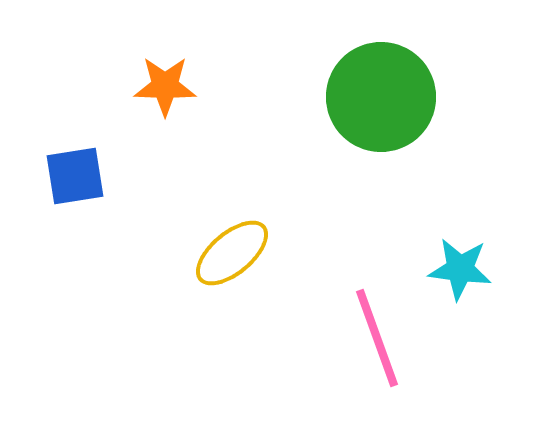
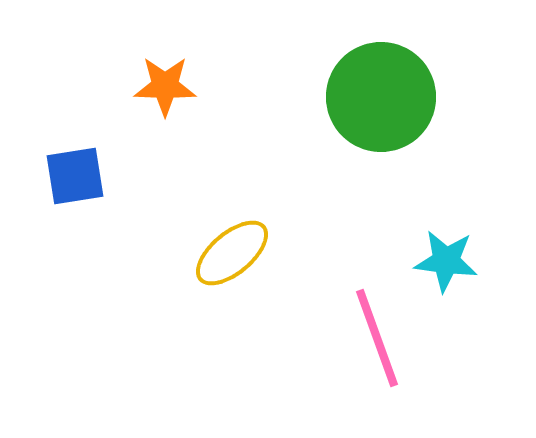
cyan star: moved 14 px left, 8 px up
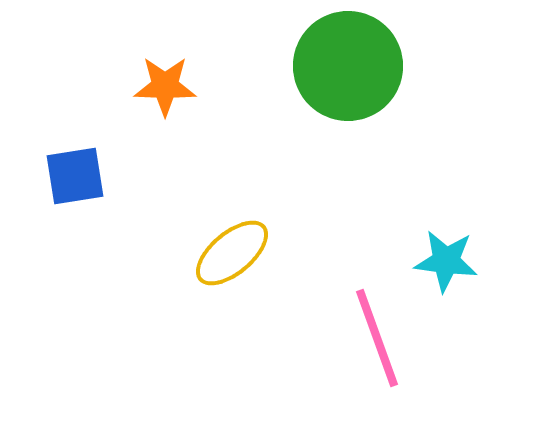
green circle: moved 33 px left, 31 px up
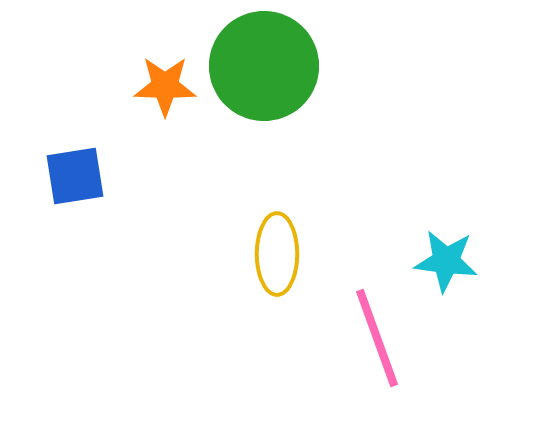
green circle: moved 84 px left
yellow ellipse: moved 45 px right, 1 px down; rotated 50 degrees counterclockwise
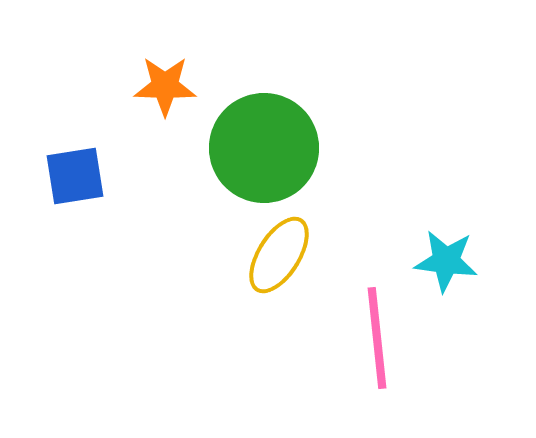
green circle: moved 82 px down
yellow ellipse: moved 2 px right, 1 px down; rotated 32 degrees clockwise
pink line: rotated 14 degrees clockwise
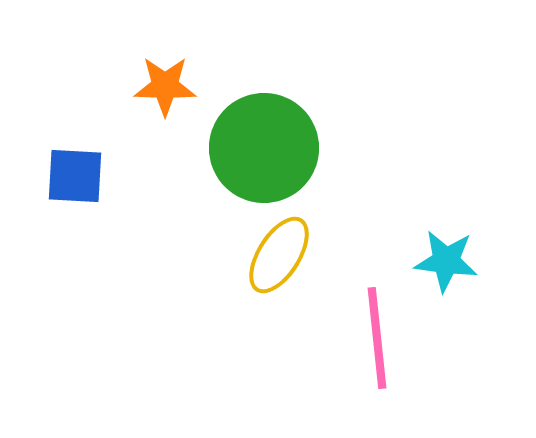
blue square: rotated 12 degrees clockwise
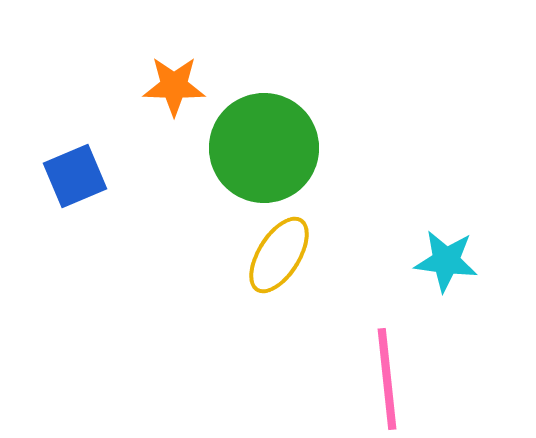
orange star: moved 9 px right
blue square: rotated 26 degrees counterclockwise
pink line: moved 10 px right, 41 px down
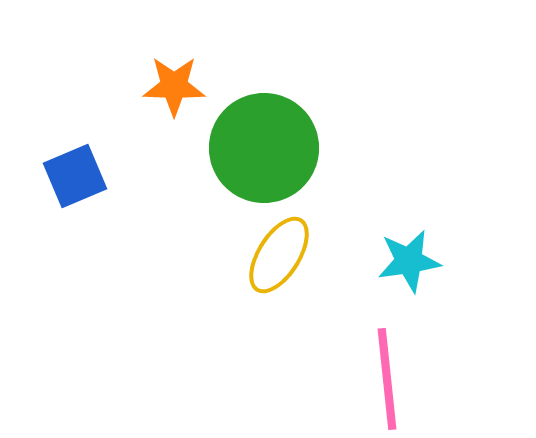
cyan star: moved 37 px left; rotated 16 degrees counterclockwise
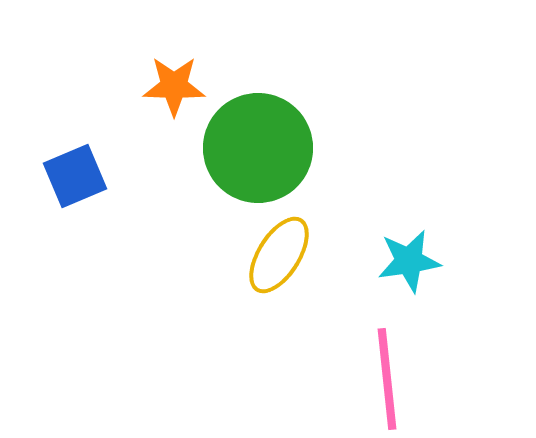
green circle: moved 6 px left
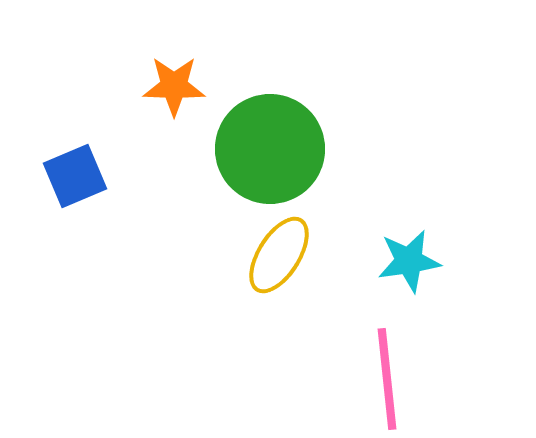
green circle: moved 12 px right, 1 px down
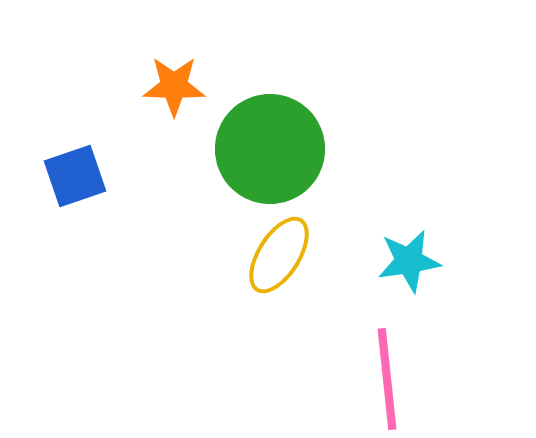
blue square: rotated 4 degrees clockwise
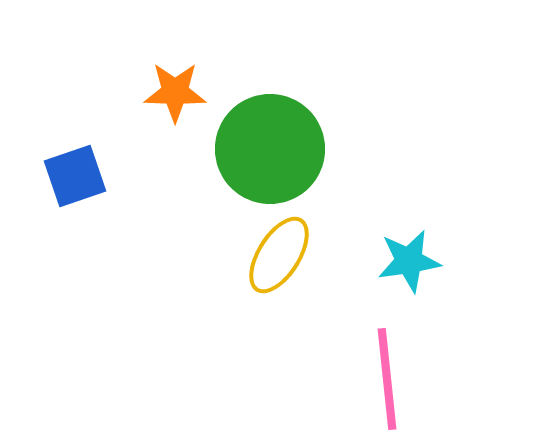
orange star: moved 1 px right, 6 px down
